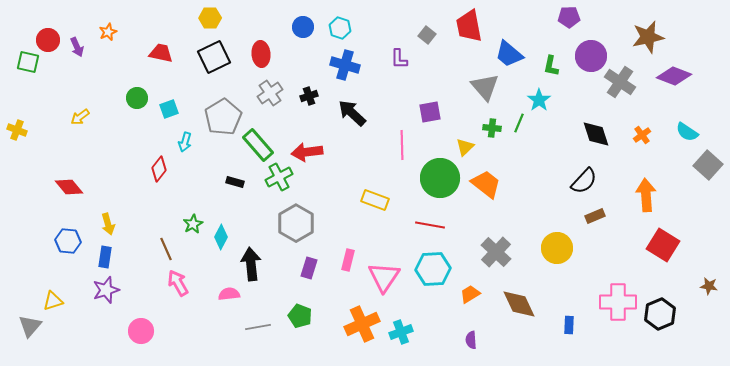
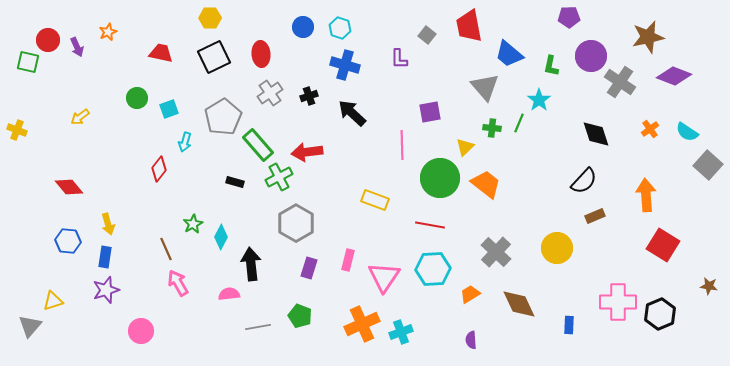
orange cross at (642, 135): moved 8 px right, 6 px up
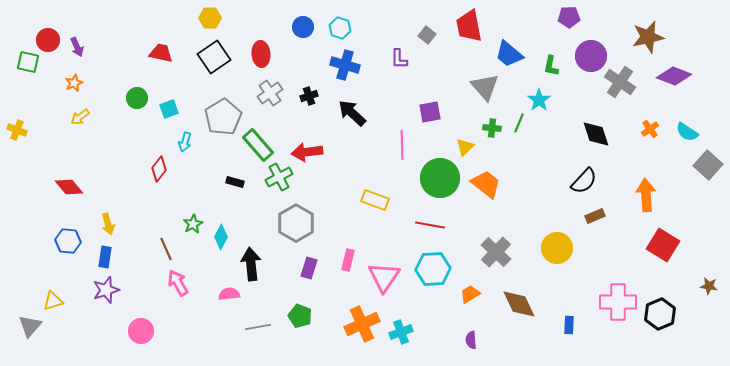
orange star at (108, 32): moved 34 px left, 51 px down
black square at (214, 57): rotated 8 degrees counterclockwise
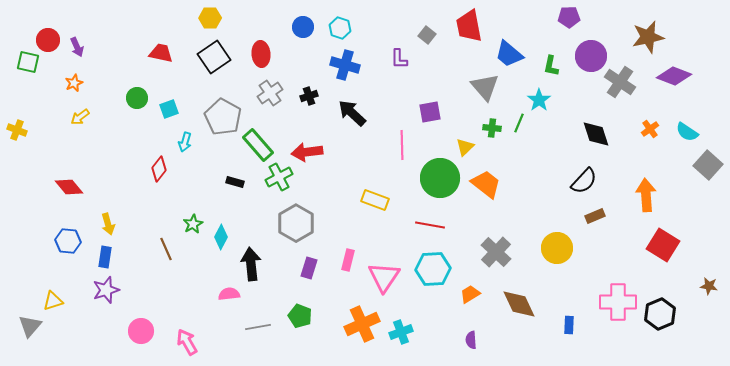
gray pentagon at (223, 117): rotated 12 degrees counterclockwise
pink arrow at (178, 283): moved 9 px right, 59 px down
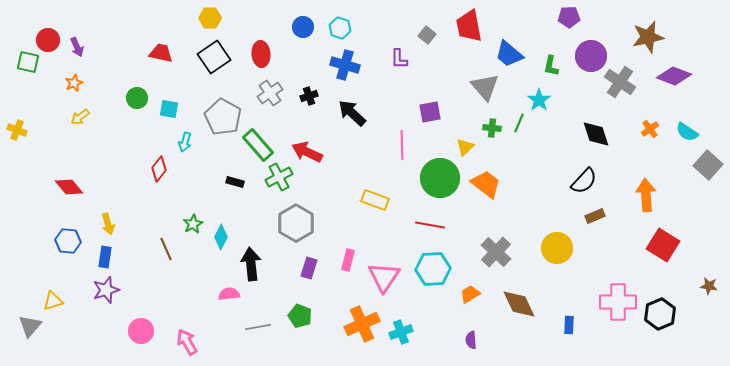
cyan square at (169, 109): rotated 30 degrees clockwise
red arrow at (307, 152): rotated 32 degrees clockwise
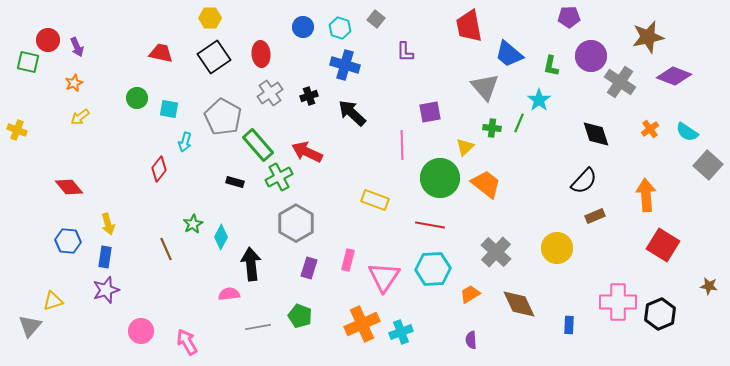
gray square at (427, 35): moved 51 px left, 16 px up
purple L-shape at (399, 59): moved 6 px right, 7 px up
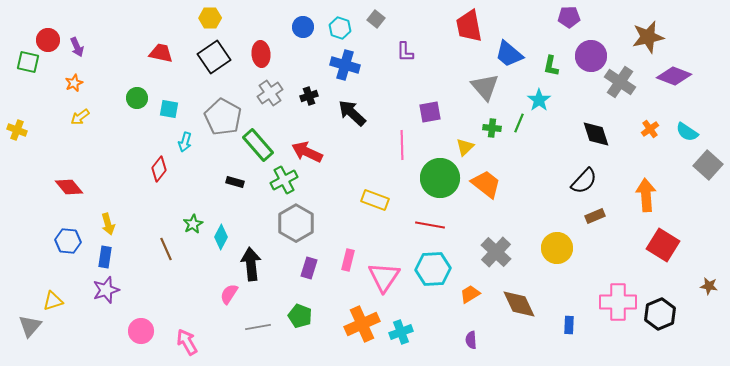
green cross at (279, 177): moved 5 px right, 3 px down
pink semicircle at (229, 294): rotated 50 degrees counterclockwise
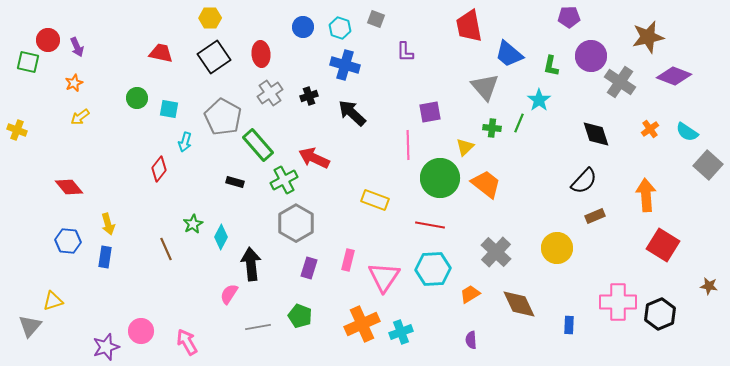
gray square at (376, 19): rotated 18 degrees counterclockwise
pink line at (402, 145): moved 6 px right
red arrow at (307, 152): moved 7 px right, 6 px down
purple star at (106, 290): moved 57 px down
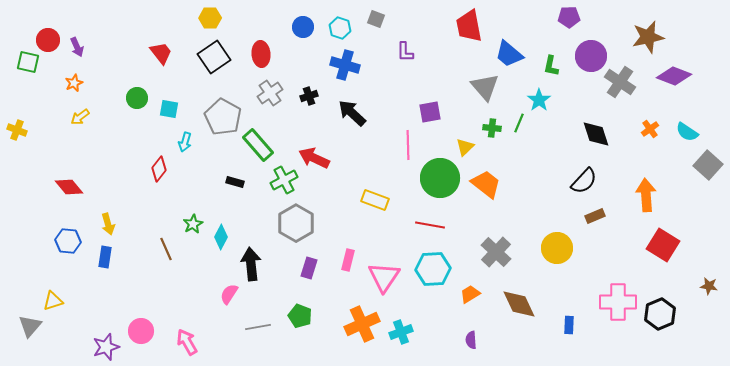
red trapezoid at (161, 53): rotated 40 degrees clockwise
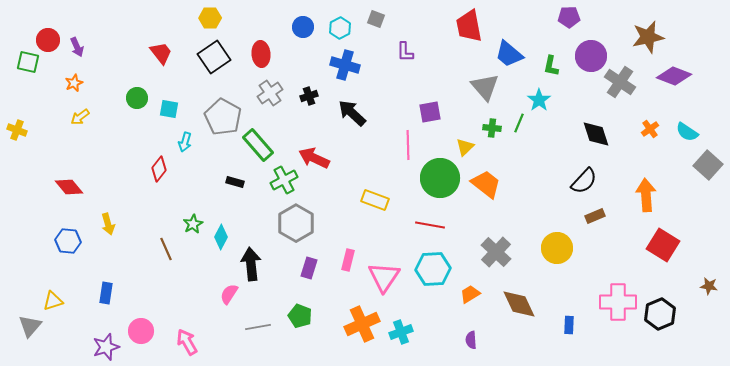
cyan hexagon at (340, 28): rotated 15 degrees clockwise
blue rectangle at (105, 257): moved 1 px right, 36 px down
